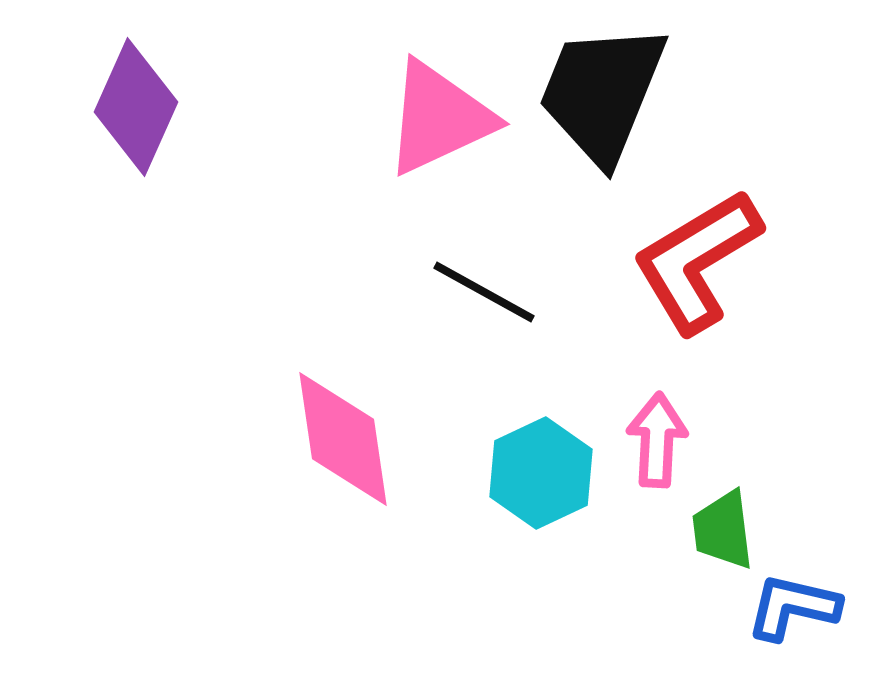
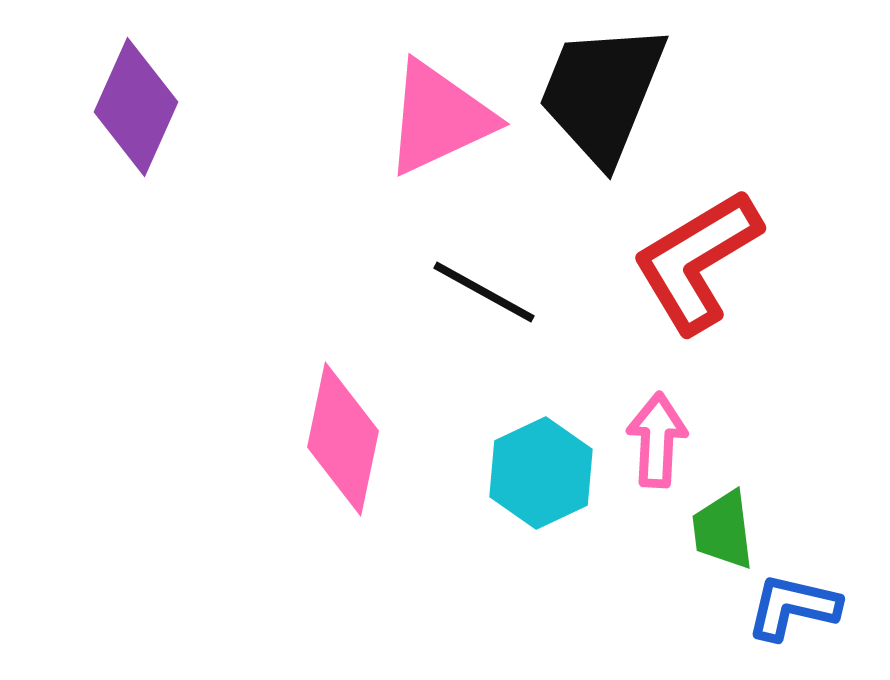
pink diamond: rotated 20 degrees clockwise
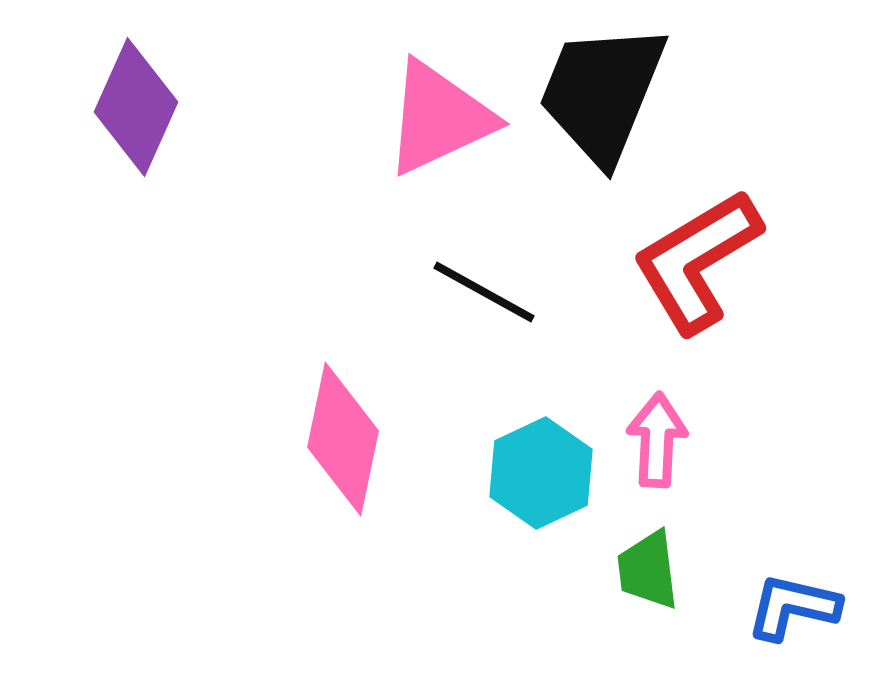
green trapezoid: moved 75 px left, 40 px down
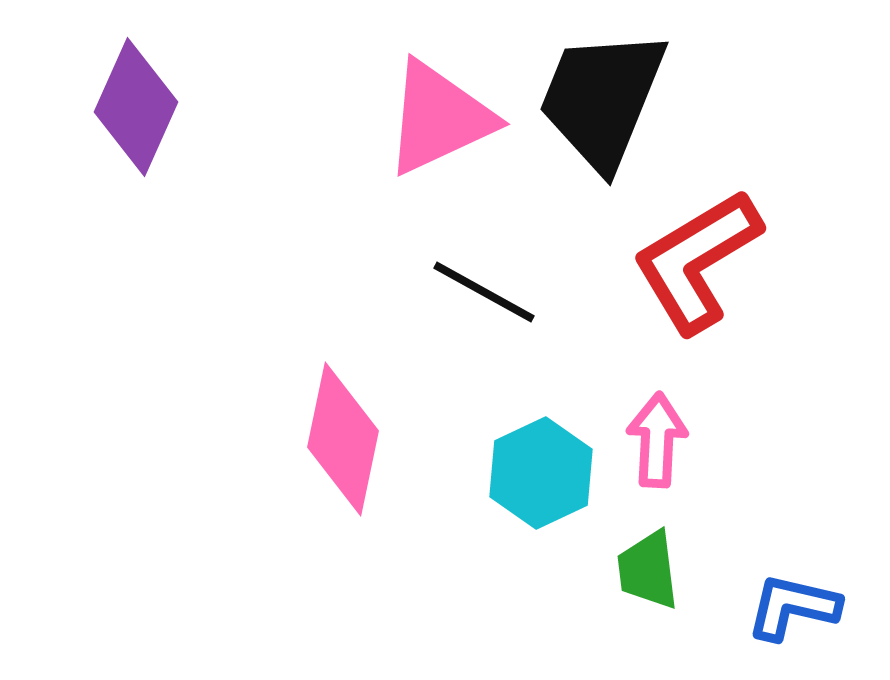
black trapezoid: moved 6 px down
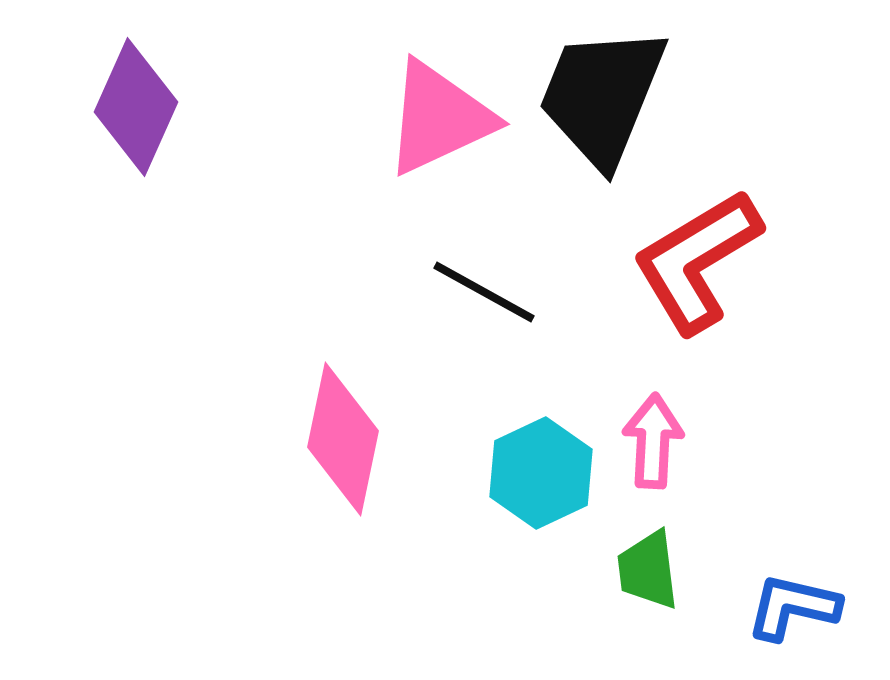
black trapezoid: moved 3 px up
pink arrow: moved 4 px left, 1 px down
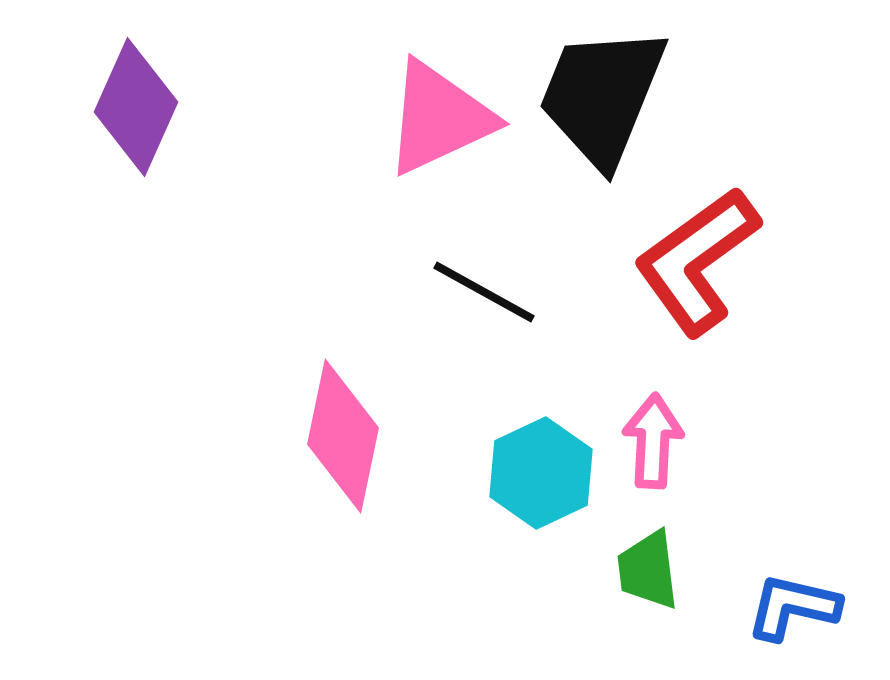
red L-shape: rotated 5 degrees counterclockwise
pink diamond: moved 3 px up
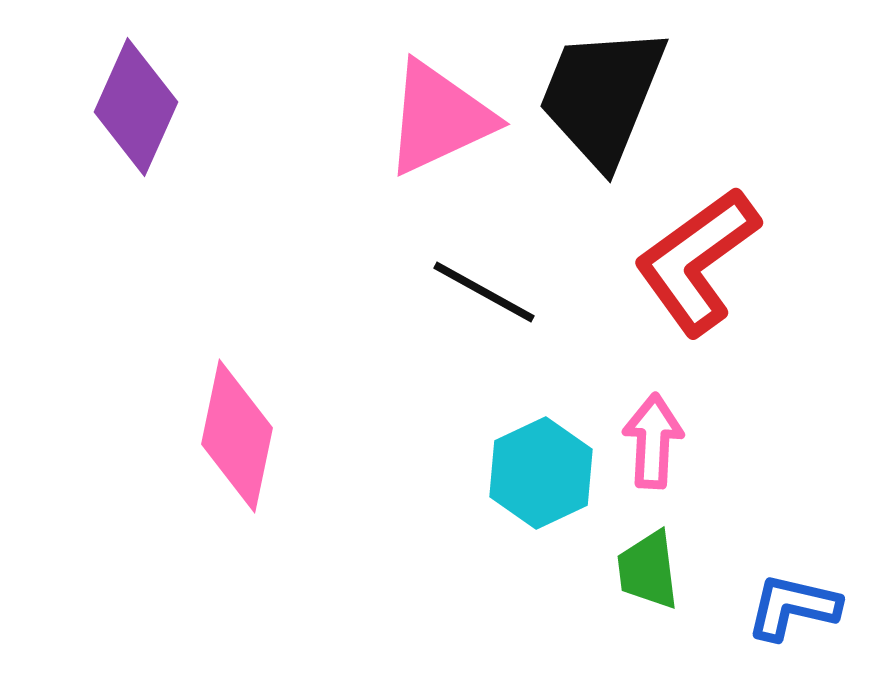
pink diamond: moved 106 px left
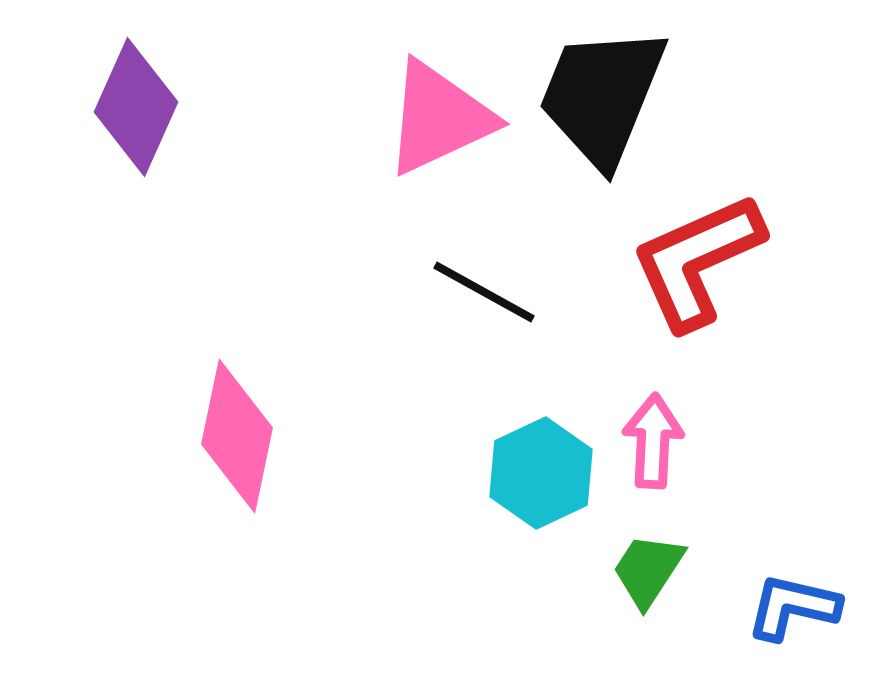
red L-shape: rotated 12 degrees clockwise
green trapezoid: rotated 40 degrees clockwise
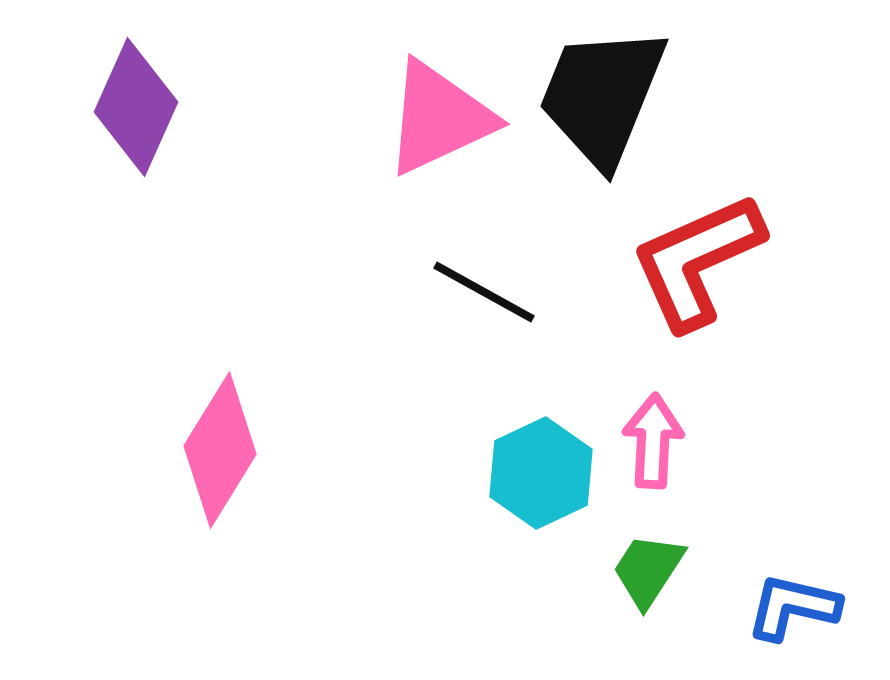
pink diamond: moved 17 px left, 14 px down; rotated 20 degrees clockwise
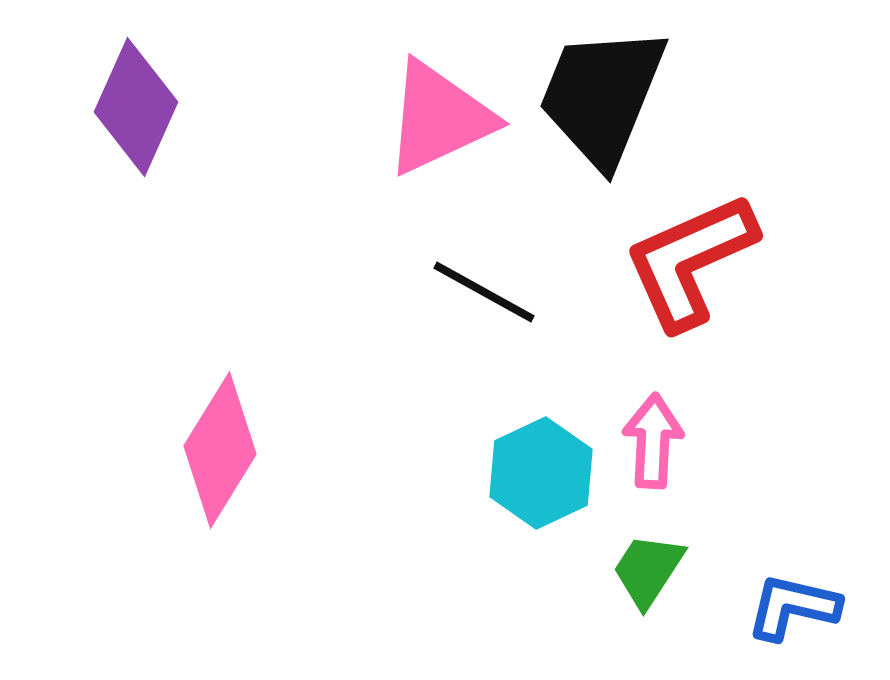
red L-shape: moved 7 px left
